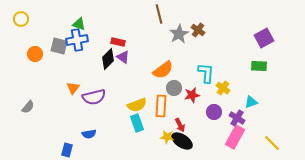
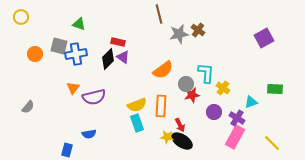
yellow circle: moved 2 px up
gray star: rotated 18 degrees clockwise
blue cross: moved 1 px left, 14 px down
green rectangle: moved 16 px right, 23 px down
gray circle: moved 12 px right, 4 px up
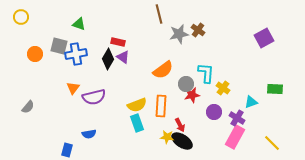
black diamond: rotated 15 degrees counterclockwise
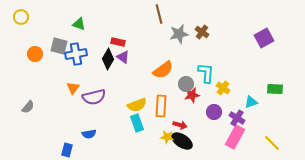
brown cross: moved 4 px right, 2 px down
red arrow: rotated 48 degrees counterclockwise
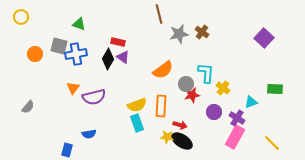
purple square: rotated 18 degrees counterclockwise
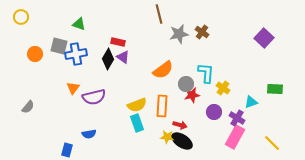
orange rectangle: moved 1 px right
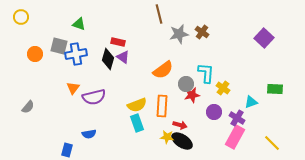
black diamond: rotated 15 degrees counterclockwise
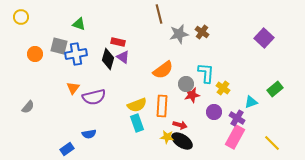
green rectangle: rotated 42 degrees counterclockwise
blue rectangle: moved 1 px up; rotated 40 degrees clockwise
